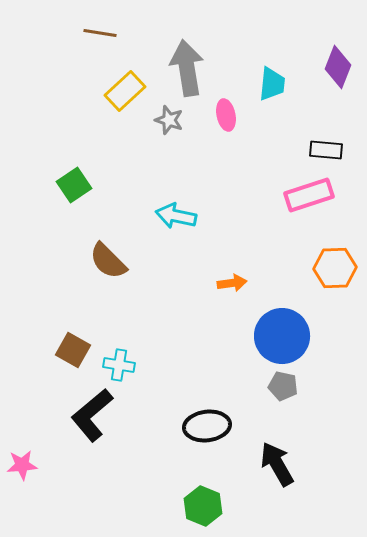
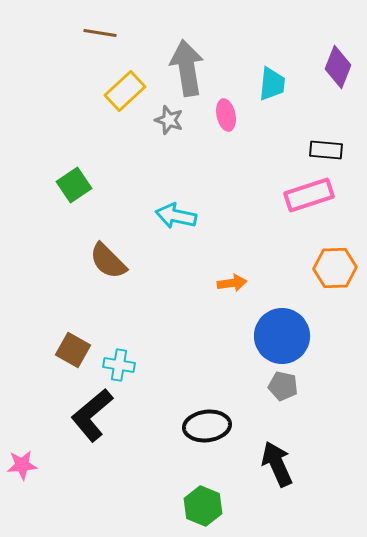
black arrow: rotated 6 degrees clockwise
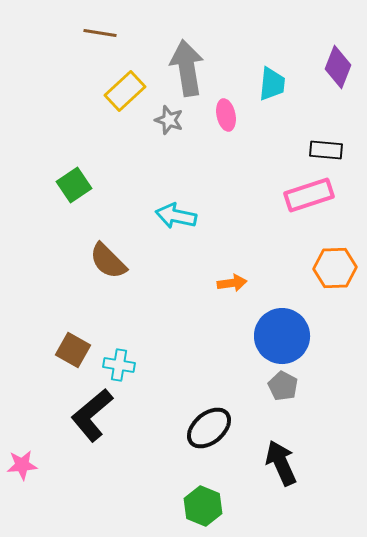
gray pentagon: rotated 16 degrees clockwise
black ellipse: moved 2 px right, 2 px down; rotated 33 degrees counterclockwise
black arrow: moved 4 px right, 1 px up
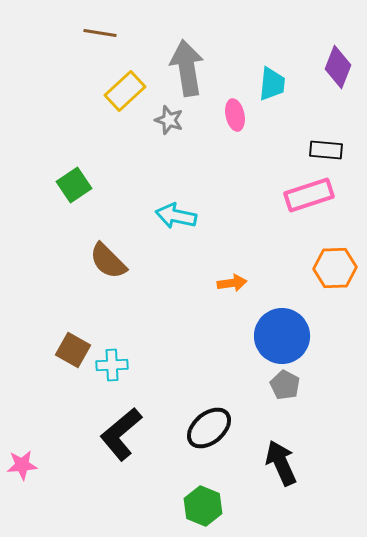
pink ellipse: moved 9 px right
cyan cross: moved 7 px left; rotated 12 degrees counterclockwise
gray pentagon: moved 2 px right, 1 px up
black L-shape: moved 29 px right, 19 px down
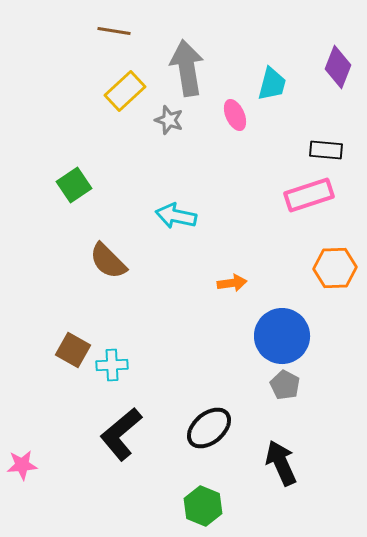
brown line: moved 14 px right, 2 px up
cyan trapezoid: rotated 9 degrees clockwise
pink ellipse: rotated 12 degrees counterclockwise
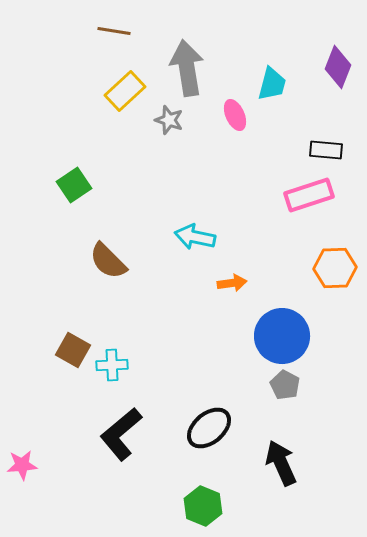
cyan arrow: moved 19 px right, 21 px down
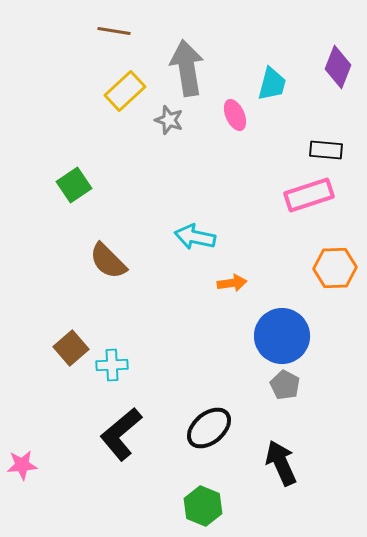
brown square: moved 2 px left, 2 px up; rotated 20 degrees clockwise
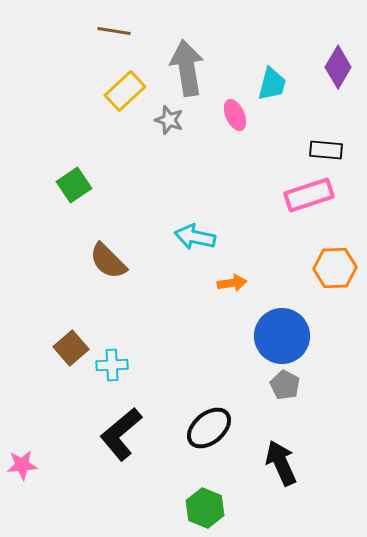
purple diamond: rotated 9 degrees clockwise
green hexagon: moved 2 px right, 2 px down
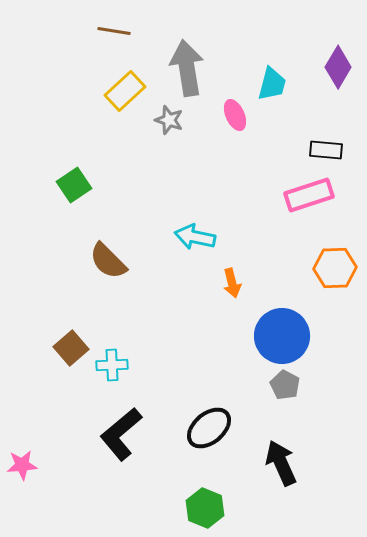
orange arrow: rotated 84 degrees clockwise
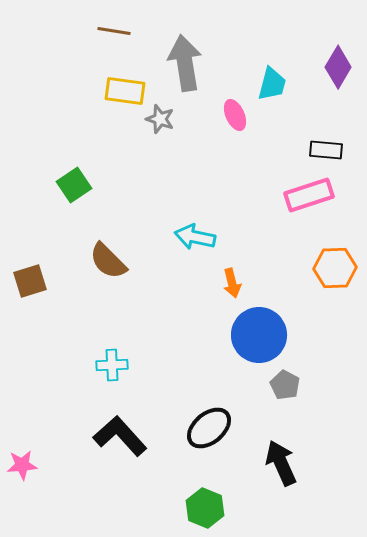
gray arrow: moved 2 px left, 5 px up
yellow rectangle: rotated 51 degrees clockwise
gray star: moved 9 px left, 1 px up
blue circle: moved 23 px left, 1 px up
brown square: moved 41 px left, 67 px up; rotated 24 degrees clockwise
black L-shape: moved 1 px left, 2 px down; rotated 88 degrees clockwise
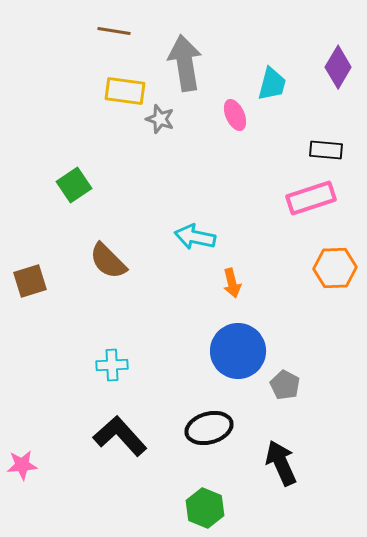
pink rectangle: moved 2 px right, 3 px down
blue circle: moved 21 px left, 16 px down
black ellipse: rotated 24 degrees clockwise
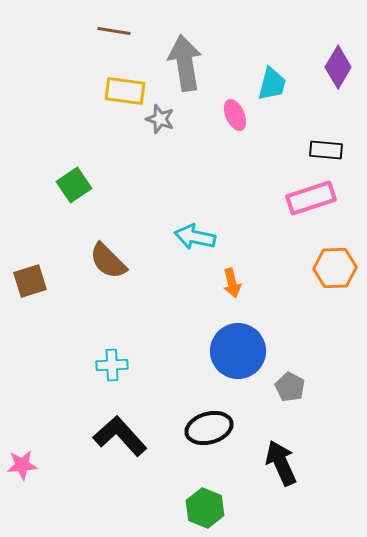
gray pentagon: moved 5 px right, 2 px down
